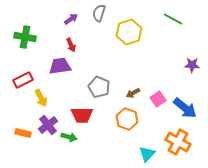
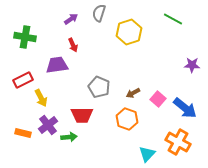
red arrow: moved 2 px right
purple trapezoid: moved 3 px left, 1 px up
pink square: rotated 14 degrees counterclockwise
green arrow: rotated 21 degrees counterclockwise
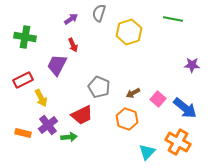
green line: rotated 18 degrees counterclockwise
purple trapezoid: rotated 55 degrees counterclockwise
red trapezoid: rotated 25 degrees counterclockwise
cyan triangle: moved 2 px up
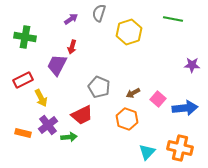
red arrow: moved 1 px left, 2 px down; rotated 40 degrees clockwise
blue arrow: rotated 45 degrees counterclockwise
orange cross: moved 2 px right, 6 px down; rotated 15 degrees counterclockwise
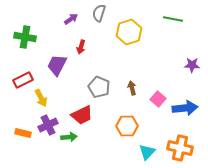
red arrow: moved 9 px right
brown arrow: moved 1 px left, 5 px up; rotated 104 degrees clockwise
orange hexagon: moved 7 px down; rotated 20 degrees counterclockwise
purple cross: rotated 12 degrees clockwise
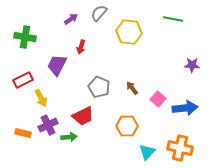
gray semicircle: rotated 24 degrees clockwise
yellow hexagon: rotated 25 degrees clockwise
brown arrow: rotated 24 degrees counterclockwise
red trapezoid: moved 1 px right, 1 px down
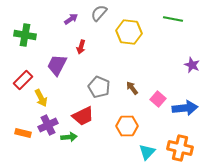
green cross: moved 2 px up
purple star: rotated 21 degrees clockwise
red rectangle: rotated 18 degrees counterclockwise
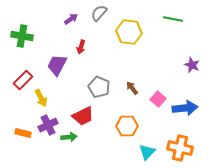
green cross: moved 3 px left, 1 px down
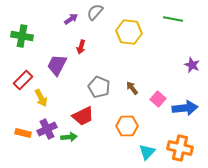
gray semicircle: moved 4 px left, 1 px up
purple cross: moved 1 px left, 4 px down
